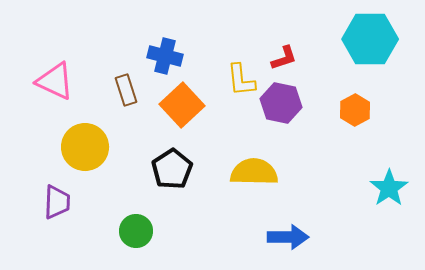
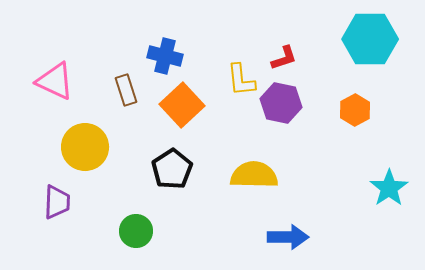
yellow semicircle: moved 3 px down
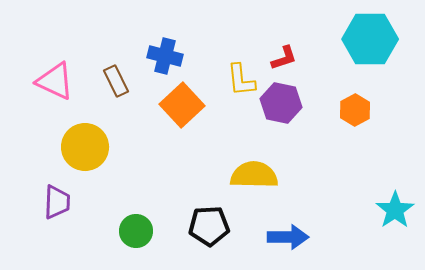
brown rectangle: moved 10 px left, 9 px up; rotated 8 degrees counterclockwise
black pentagon: moved 37 px right, 57 px down; rotated 30 degrees clockwise
cyan star: moved 6 px right, 22 px down
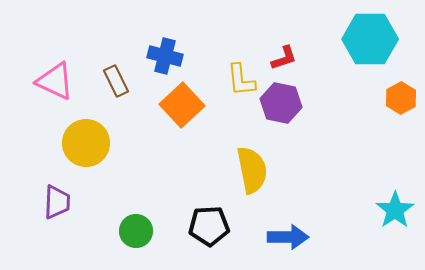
orange hexagon: moved 46 px right, 12 px up
yellow circle: moved 1 px right, 4 px up
yellow semicircle: moved 2 px left, 5 px up; rotated 78 degrees clockwise
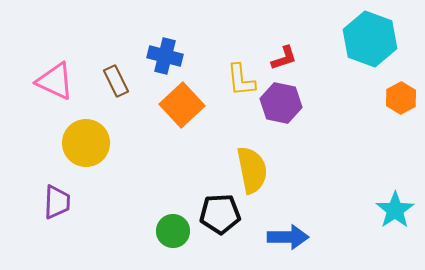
cyan hexagon: rotated 20 degrees clockwise
black pentagon: moved 11 px right, 12 px up
green circle: moved 37 px right
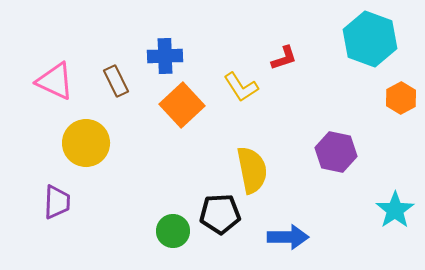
blue cross: rotated 16 degrees counterclockwise
yellow L-shape: moved 7 px down; rotated 27 degrees counterclockwise
purple hexagon: moved 55 px right, 49 px down
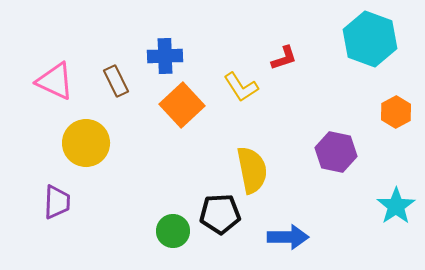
orange hexagon: moved 5 px left, 14 px down
cyan star: moved 1 px right, 4 px up
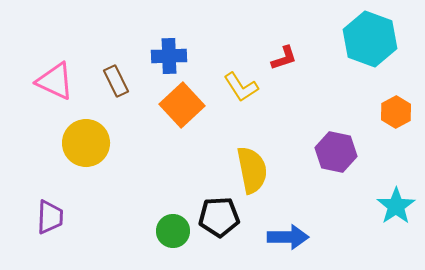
blue cross: moved 4 px right
purple trapezoid: moved 7 px left, 15 px down
black pentagon: moved 1 px left, 3 px down
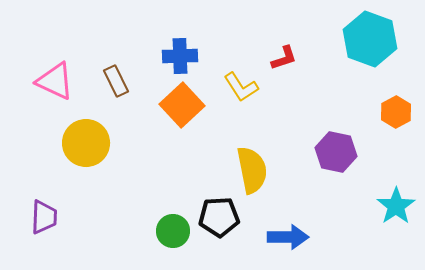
blue cross: moved 11 px right
purple trapezoid: moved 6 px left
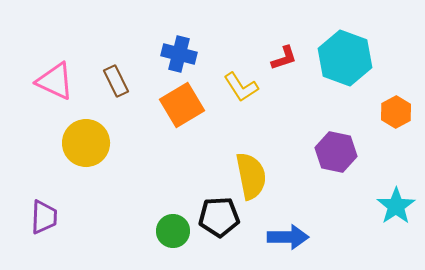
cyan hexagon: moved 25 px left, 19 px down
blue cross: moved 1 px left, 2 px up; rotated 16 degrees clockwise
orange square: rotated 12 degrees clockwise
yellow semicircle: moved 1 px left, 6 px down
